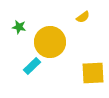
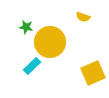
yellow semicircle: rotated 56 degrees clockwise
green star: moved 7 px right
yellow square: rotated 20 degrees counterclockwise
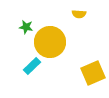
yellow semicircle: moved 4 px left, 3 px up; rotated 16 degrees counterclockwise
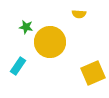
cyan rectangle: moved 14 px left; rotated 12 degrees counterclockwise
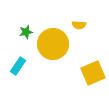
yellow semicircle: moved 11 px down
green star: moved 5 px down; rotated 24 degrees counterclockwise
yellow circle: moved 3 px right, 2 px down
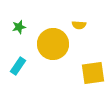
green star: moved 7 px left, 5 px up
yellow square: rotated 15 degrees clockwise
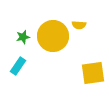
green star: moved 4 px right, 10 px down
yellow circle: moved 8 px up
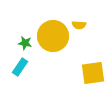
green star: moved 2 px right, 6 px down; rotated 24 degrees clockwise
cyan rectangle: moved 2 px right, 1 px down
